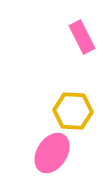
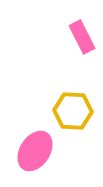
pink ellipse: moved 17 px left, 2 px up
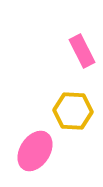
pink rectangle: moved 14 px down
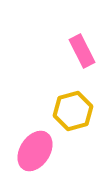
yellow hexagon: rotated 18 degrees counterclockwise
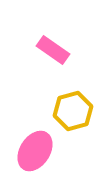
pink rectangle: moved 29 px left, 1 px up; rotated 28 degrees counterclockwise
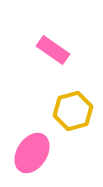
pink ellipse: moved 3 px left, 2 px down
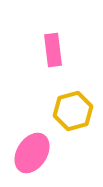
pink rectangle: rotated 48 degrees clockwise
